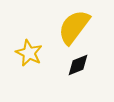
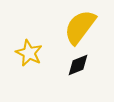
yellow semicircle: moved 6 px right
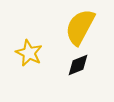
yellow semicircle: rotated 9 degrees counterclockwise
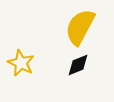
yellow star: moved 8 px left, 10 px down
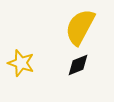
yellow star: rotated 8 degrees counterclockwise
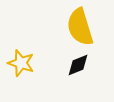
yellow semicircle: rotated 45 degrees counterclockwise
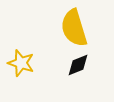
yellow semicircle: moved 6 px left, 1 px down
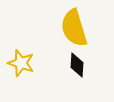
black diamond: moved 1 px left; rotated 65 degrees counterclockwise
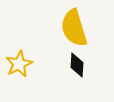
yellow star: moved 2 px left, 1 px down; rotated 28 degrees clockwise
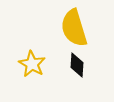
yellow star: moved 13 px right; rotated 16 degrees counterclockwise
